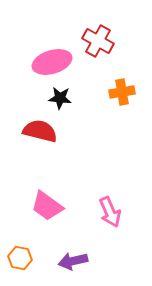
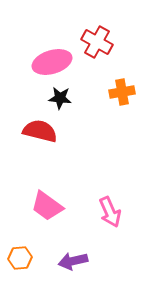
red cross: moved 1 px left, 1 px down
orange hexagon: rotated 15 degrees counterclockwise
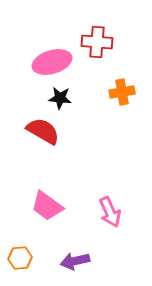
red cross: rotated 24 degrees counterclockwise
red semicircle: moved 3 px right; rotated 16 degrees clockwise
purple arrow: moved 2 px right
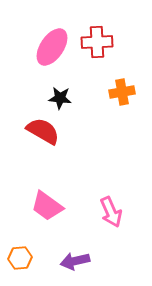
red cross: rotated 8 degrees counterclockwise
pink ellipse: moved 15 px up; rotated 39 degrees counterclockwise
pink arrow: moved 1 px right
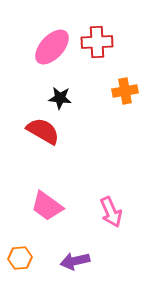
pink ellipse: rotated 9 degrees clockwise
orange cross: moved 3 px right, 1 px up
